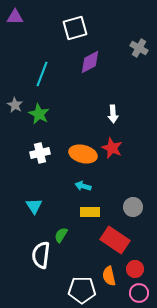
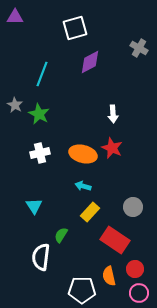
yellow rectangle: rotated 48 degrees counterclockwise
white semicircle: moved 2 px down
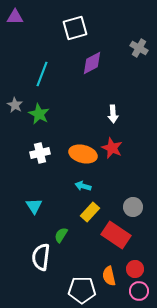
purple diamond: moved 2 px right, 1 px down
red rectangle: moved 1 px right, 5 px up
pink circle: moved 2 px up
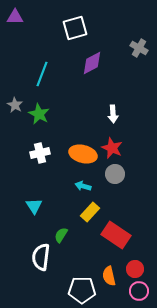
gray circle: moved 18 px left, 33 px up
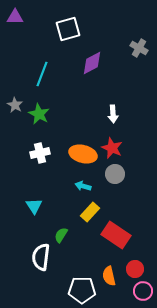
white square: moved 7 px left, 1 px down
pink circle: moved 4 px right
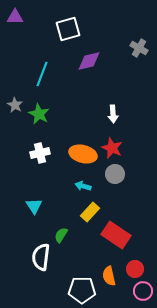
purple diamond: moved 3 px left, 2 px up; rotated 15 degrees clockwise
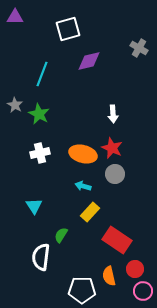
red rectangle: moved 1 px right, 5 px down
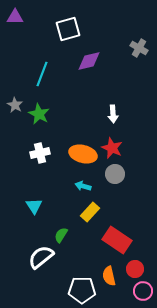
white semicircle: rotated 44 degrees clockwise
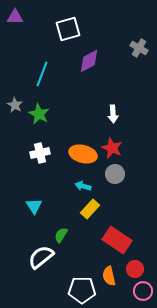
purple diamond: rotated 15 degrees counterclockwise
yellow rectangle: moved 3 px up
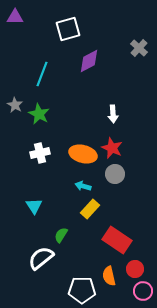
gray cross: rotated 12 degrees clockwise
white semicircle: moved 1 px down
